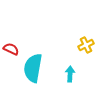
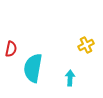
red semicircle: rotated 77 degrees clockwise
cyan arrow: moved 4 px down
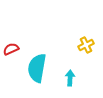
red semicircle: rotated 126 degrees counterclockwise
cyan semicircle: moved 4 px right
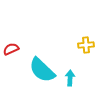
yellow cross: rotated 21 degrees clockwise
cyan semicircle: moved 5 px right, 2 px down; rotated 56 degrees counterclockwise
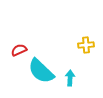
red semicircle: moved 8 px right, 1 px down
cyan semicircle: moved 1 px left, 1 px down
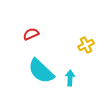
yellow cross: rotated 21 degrees counterclockwise
red semicircle: moved 12 px right, 16 px up
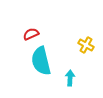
yellow cross: rotated 35 degrees counterclockwise
cyan semicircle: moved 10 px up; rotated 32 degrees clockwise
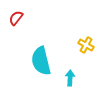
red semicircle: moved 15 px left, 16 px up; rotated 28 degrees counterclockwise
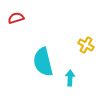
red semicircle: rotated 35 degrees clockwise
cyan semicircle: moved 2 px right, 1 px down
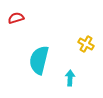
yellow cross: moved 1 px up
cyan semicircle: moved 4 px left, 2 px up; rotated 28 degrees clockwise
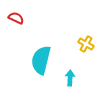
red semicircle: rotated 42 degrees clockwise
cyan semicircle: moved 2 px right
